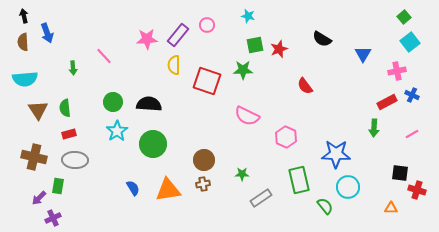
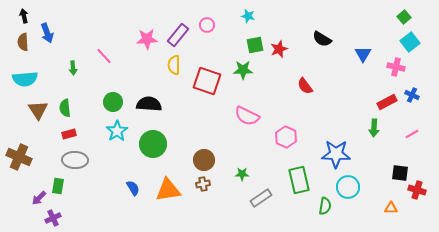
pink cross at (397, 71): moved 1 px left, 4 px up; rotated 24 degrees clockwise
brown cross at (34, 157): moved 15 px left; rotated 10 degrees clockwise
green semicircle at (325, 206): rotated 48 degrees clockwise
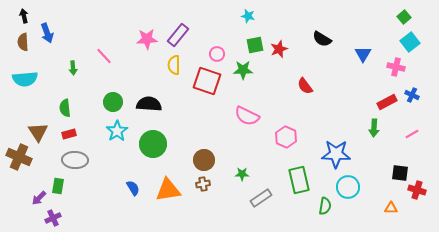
pink circle at (207, 25): moved 10 px right, 29 px down
brown triangle at (38, 110): moved 22 px down
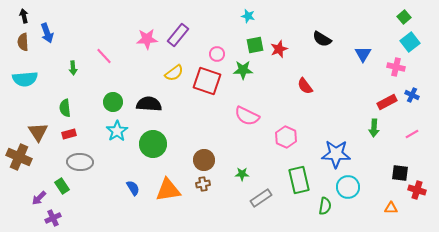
yellow semicircle at (174, 65): moved 8 px down; rotated 126 degrees counterclockwise
gray ellipse at (75, 160): moved 5 px right, 2 px down
green rectangle at (58, 186): moved 4 px right; rotated 42 degrees counterclockwise
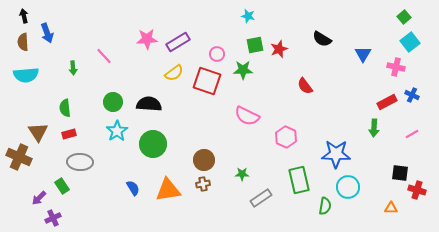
purple rectangle at (178, 35): moved 7 px down; rotated 20 degrees clockwise
cyan semicircle at (25, 79): moved 1 px right, 4 px up
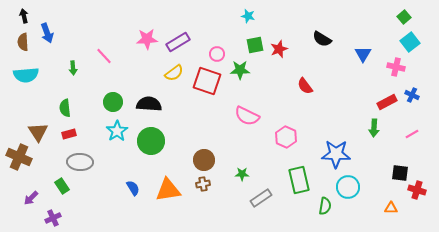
green star at (243, 70): moved 3 px left
green circle at (153, 144): moved 2 px left, 3 px up
purple arrow at (39, 198): moved 8 px left
